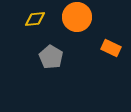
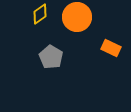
yellow diamond: moved 5 px right, 5 px up; rotated 30 degrees counterclockwise
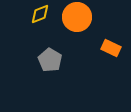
yellow diamond: rotated 15 degrees clockwise
gray pentagon: moved 1 px left, 3 px down
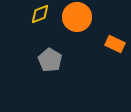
orange rectangle: moved 4 px right, 4 px up
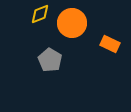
orange circle: moved 5 px left, 6 px down
orange rectangle: moved 5 px left
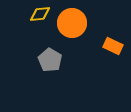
yellow diamond: rotated 15 degrees clockwise
orange rectangle: moved 3 px right, 2 px down
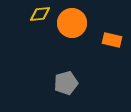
orange rectangle: moved 1 px left, 6 px up; rotated 12 degrees counterclockwise
gray pentagon: moved 16 px right, 23 px down; rotated 25 degrees clockwise
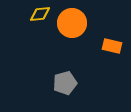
orange rectangle: moved 6 px down
gray pentagon: moved 1 px left
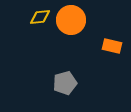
yellow diamond: moved 3 px down
orange circle: moved 1 px left, 3 px up
